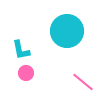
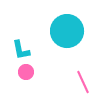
pink circle: moved 1 px up
pink line: rotated 25 degrees clockwise
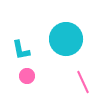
cyan circle: moved 1 px left, 8 px down
pink circle: moved 1 px right, 4 px down
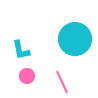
cyan circle: moved 9 px right
pink line: moved 21 px left
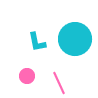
cyan L-shape: moved 16 px right, 8 px up
pink line: moved 3 px left, 1 px down
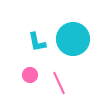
cyan circle: moved 2 px left
pink circle: moved 3 px right, 1 px up
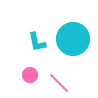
pink line: rotated 20 degrees counterclockwise
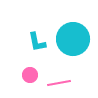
pink line: rotated 55 degrees counterclockwise
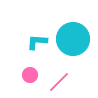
cyan L-shape: rotated 105 degrees clockwise
pink line: moved 1 px up; rotated 35 degrees counterclockwise
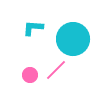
cyan L-shape: moved 4 px left, 14 px up
pink line: moved 3 px left, 12 px up
